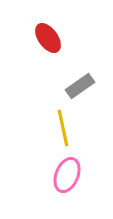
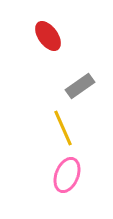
red ellipse: moved 2 px up
yellow line: rotated 12 degrees counterclockwise
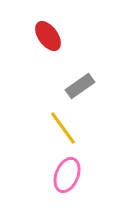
yellow line: rotated 12 degrees counterclockwise
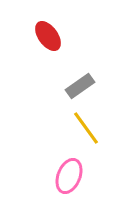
yellow line: moved 23 px right
pink ellipse: moved 2 px right, 1 px down
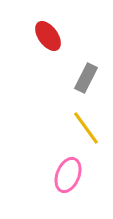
gray rectangle: moved 6 px right, 8 px up; rotated 28 degrees counterclockwise
pink ellipse: moved 1 px left, 1 px up
